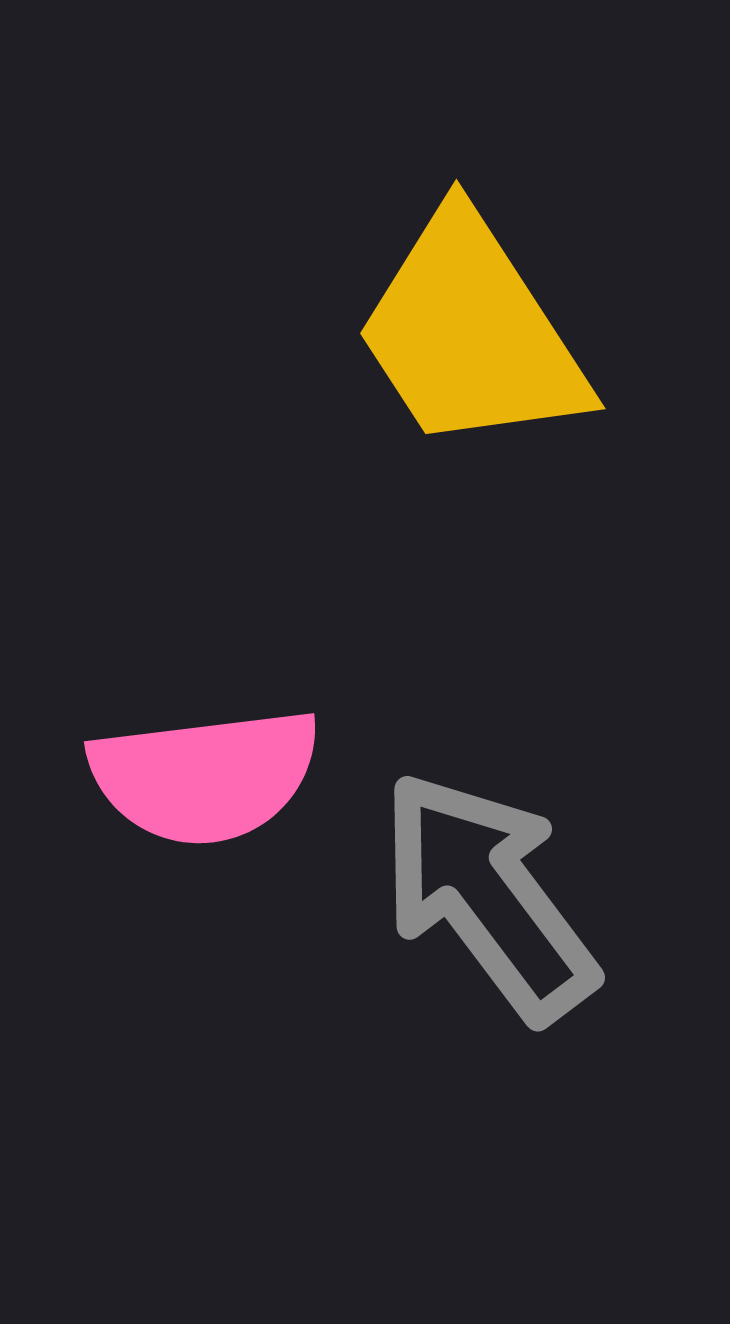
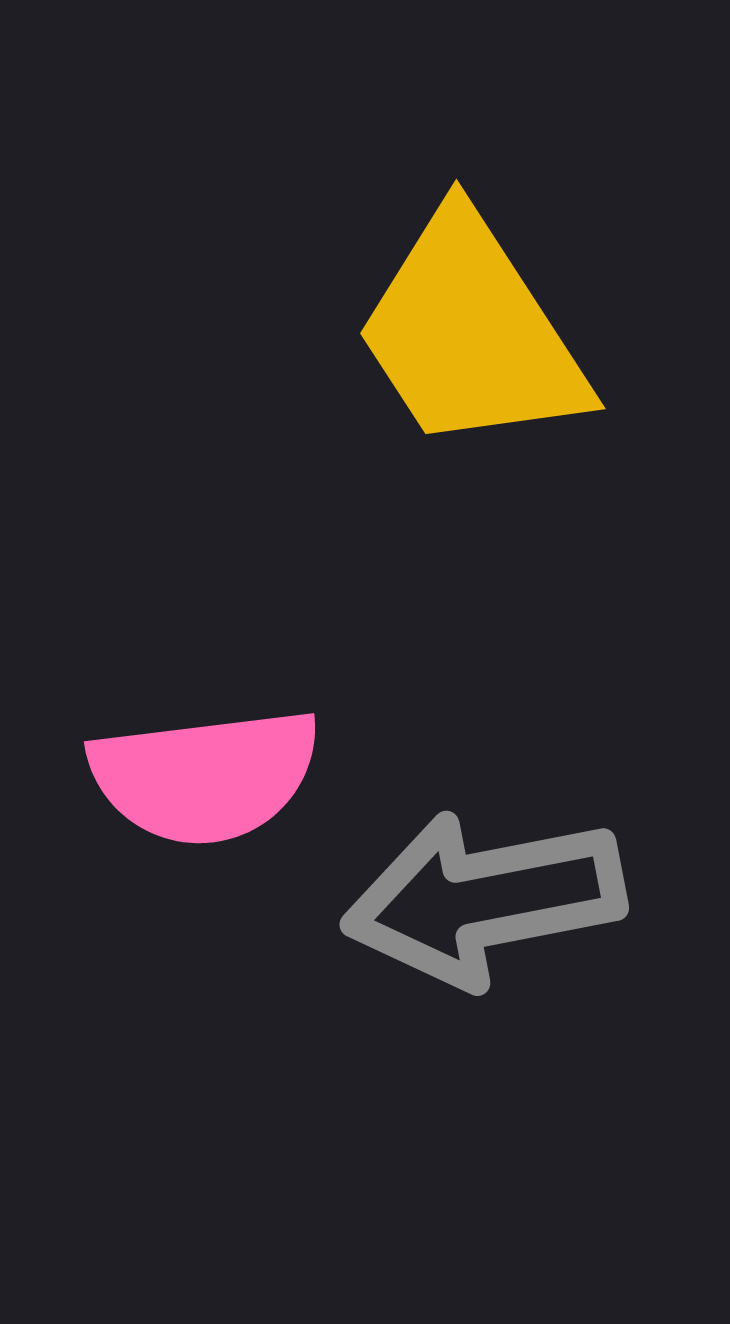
gray arrow: moved 4 px left, 3 px down; rotated 64 degrees counterclockwise
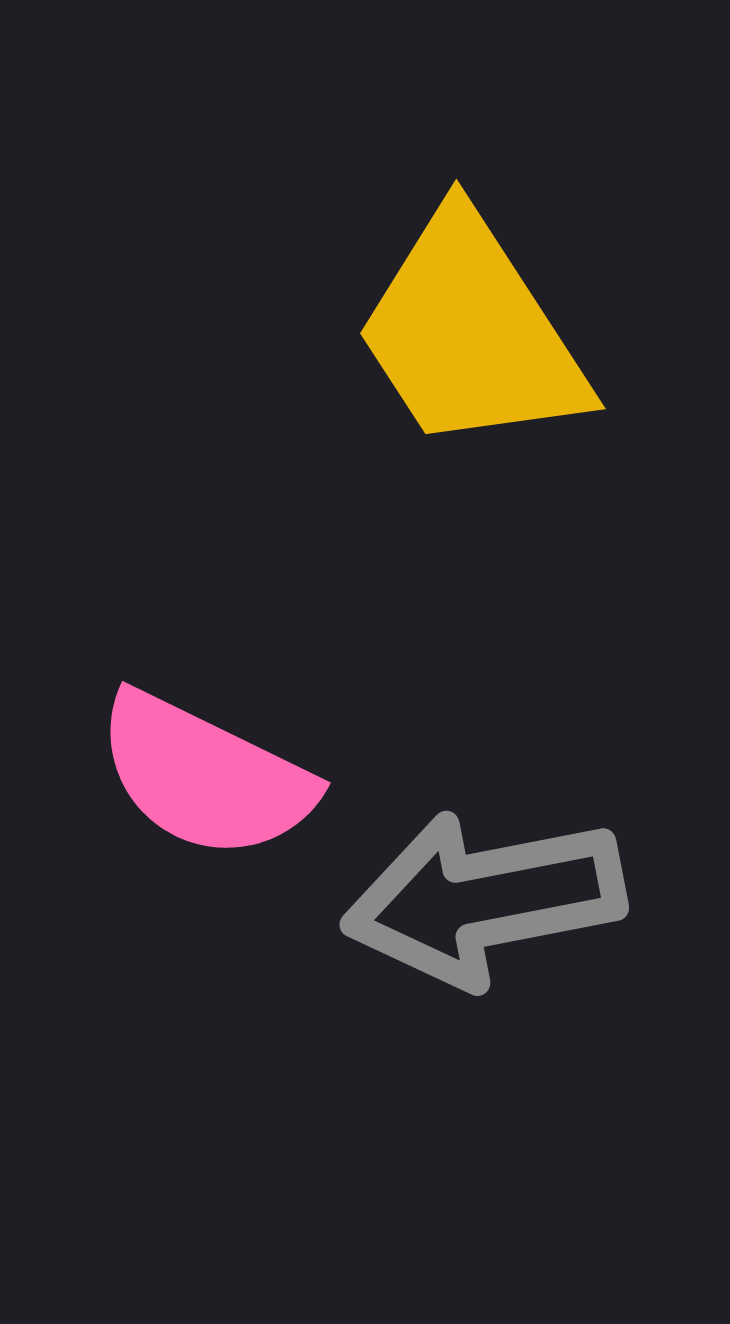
pink semicircle: rotated 33 degrees clockwise
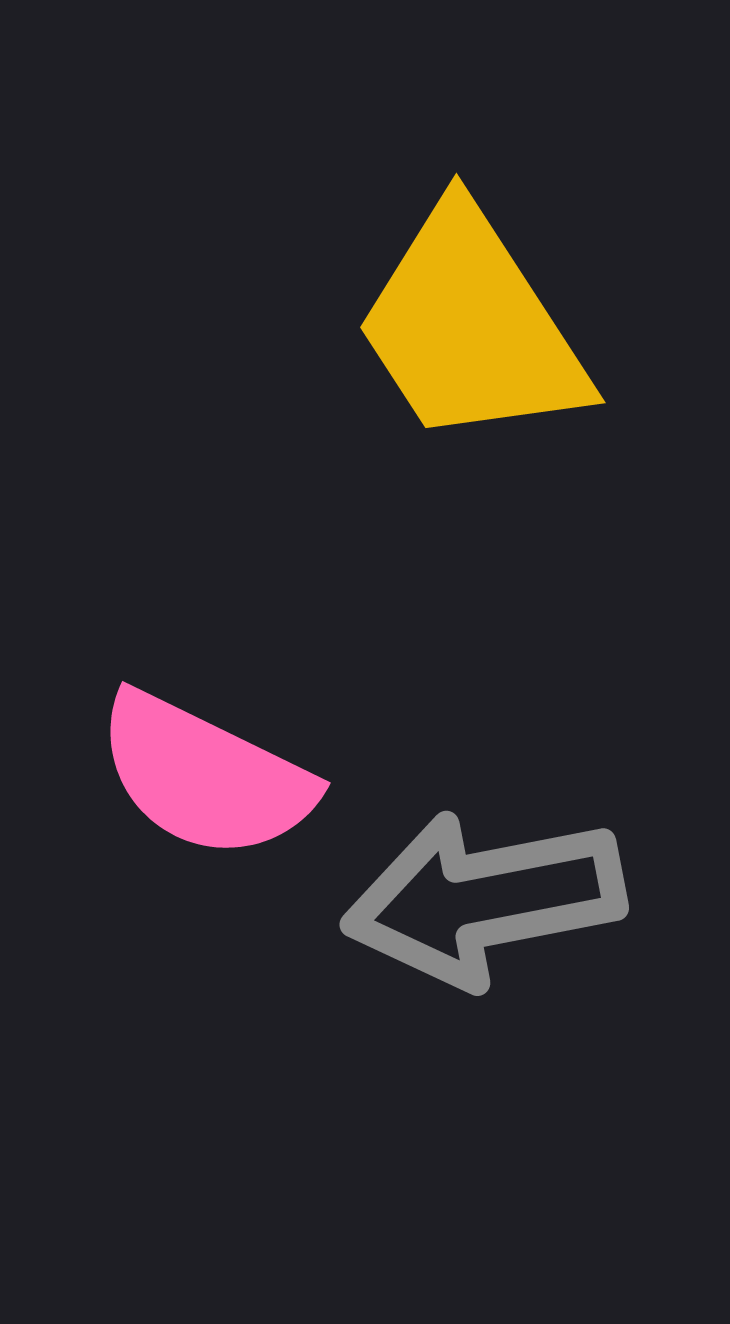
yellow trapezoid: moved 6 px up
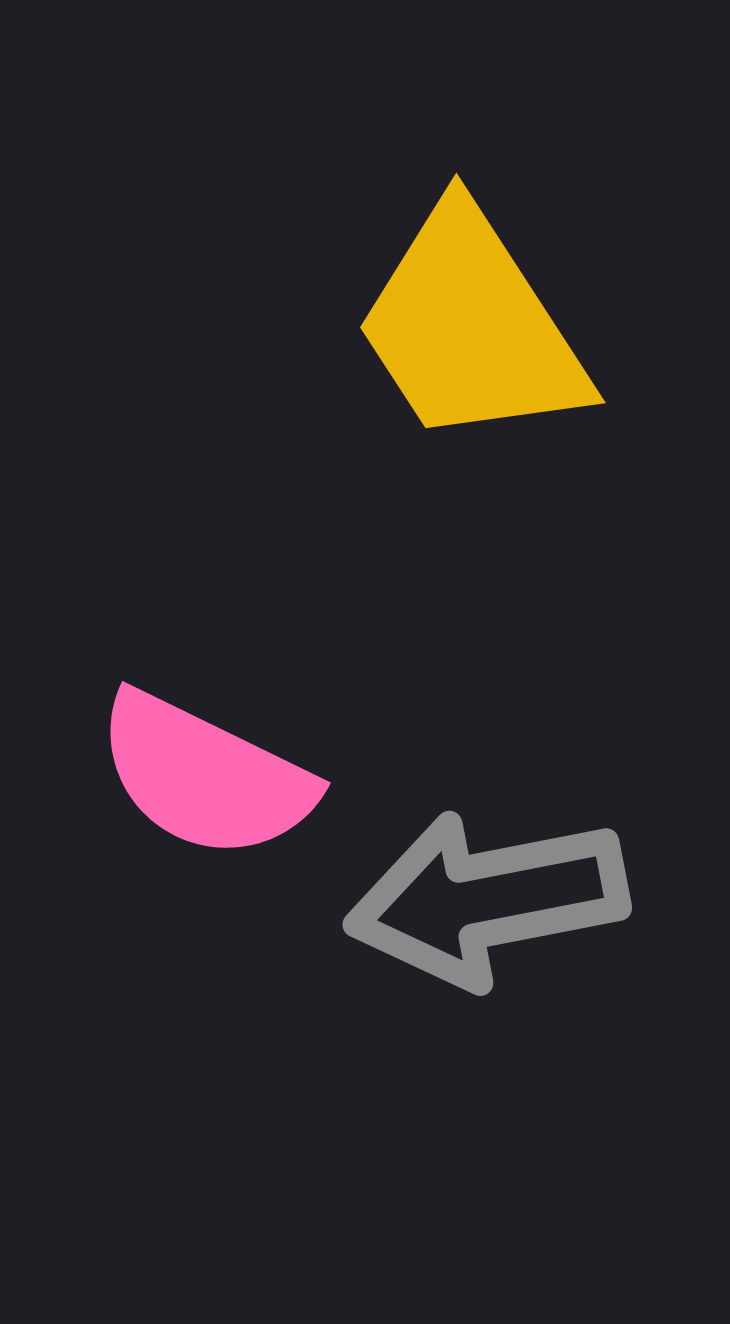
gray arrow: moved 3 px right
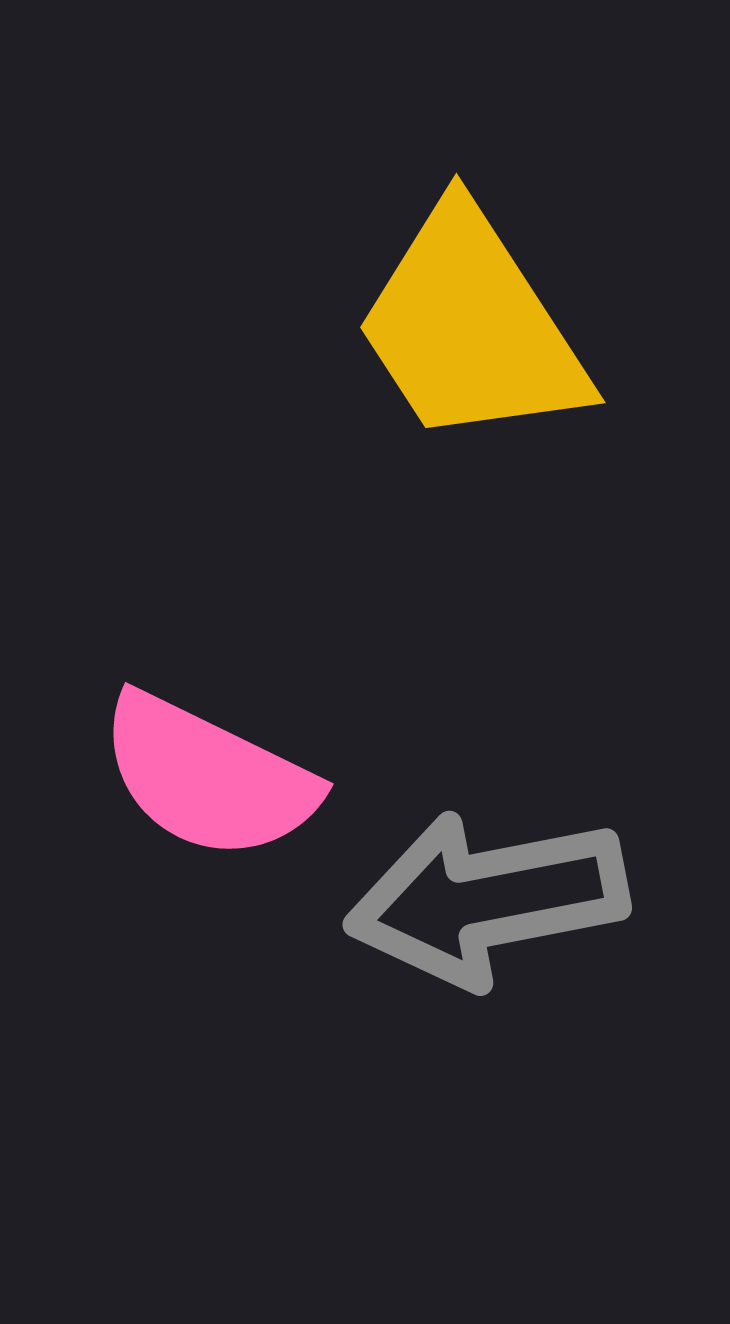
pink semicircle: moved 3 px right, 1 px down
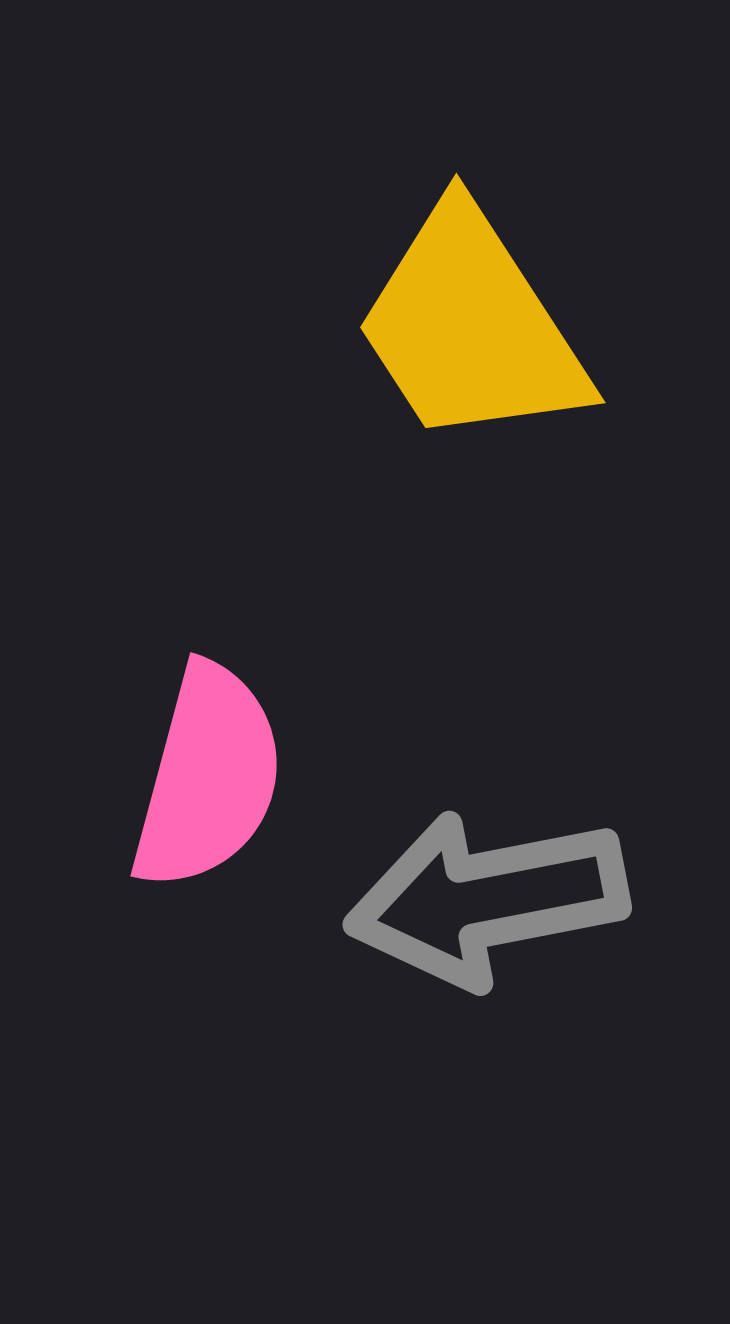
pink semicircle: rotated 101 degrees counterclockwise
